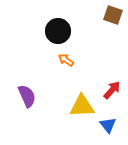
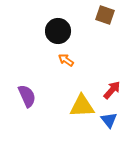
brown square: moved 8 px left
blue triangle: moved 1 px right, 5 px up
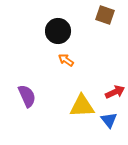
red arrow: moved 3 px right, 2 px down; rotated 24 degrees clockwise
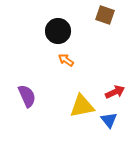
yellow triangle: rotated 8 degrees counterclockwise
